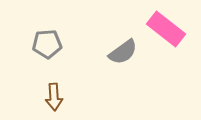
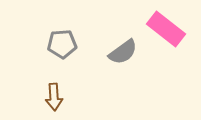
gray pentagon: moved 15 px right
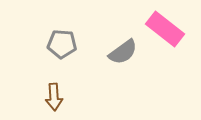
pink rectangle: moved 1 px left
gray pentagon: rotated 8 degrees clockwise
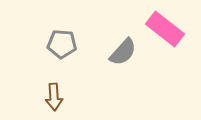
gray semicircle: rotated 12 degrees counterclockwise
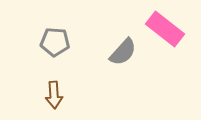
gray pentagon: moved 7 px left, 2 px up
brown arrow: moved 2 px up
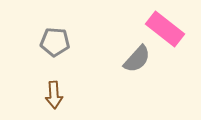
gray semicircle: moved 14 px right, 7 px down
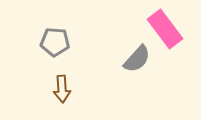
pink rectangle: rotated 15 degrees clockwise
brown arrow: moved 8 px right, 6 px up
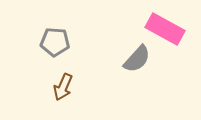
pink rectangle: rotated 24 degrees counterclockwise
brown arrow: moved 1 px right, 2 px up; rotated 28 degrees clockwise
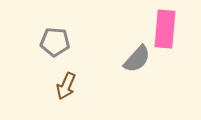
pink rectangle: rotated 66 degrees clockwise
brown arrow: moved 3 px right, 1 px up
